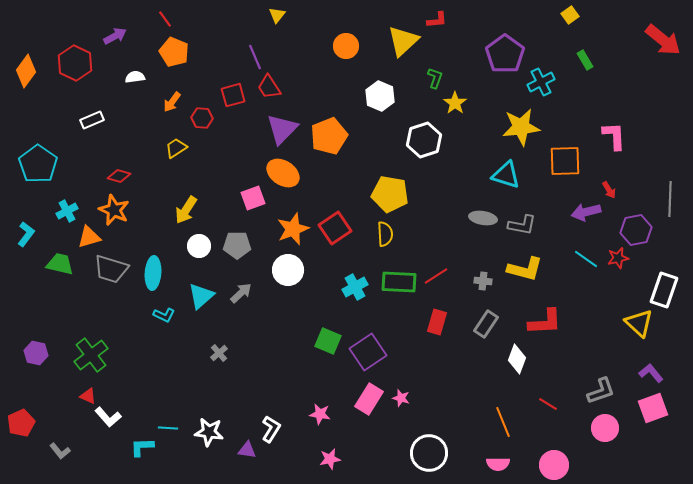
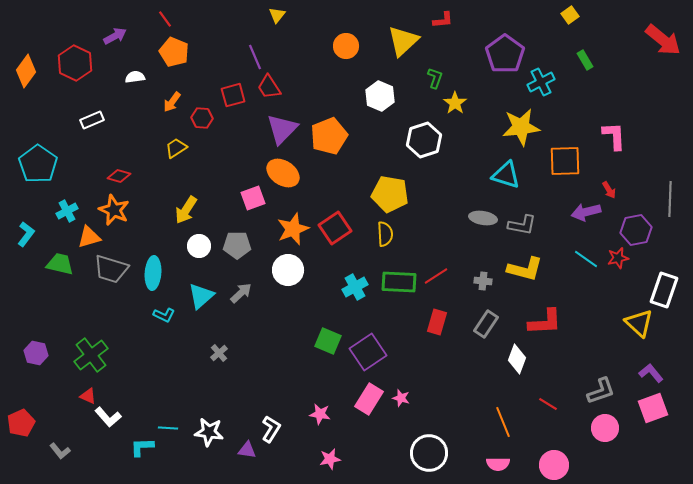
red L-shape at (437, 20): moved 6 px right
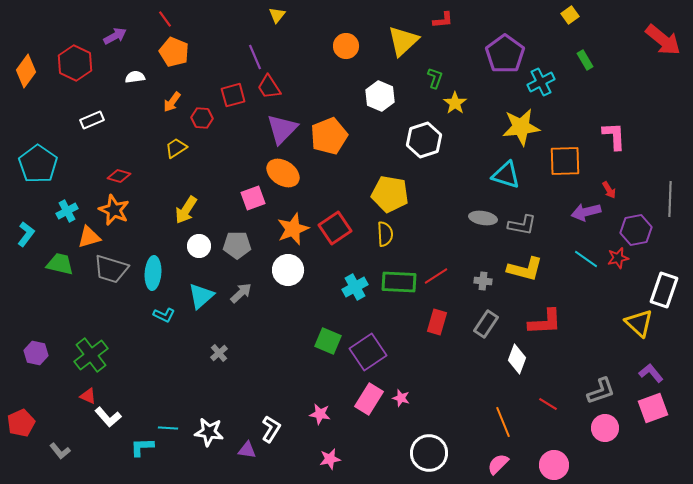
pink semicircle at (498, 464): rotated 135 degrees clockwise
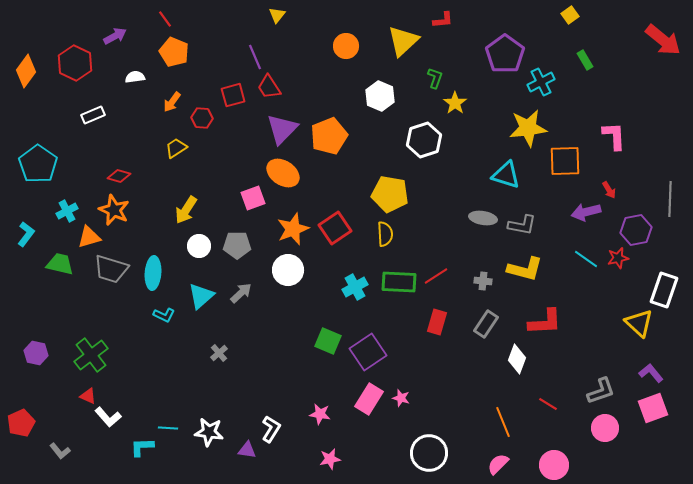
white rectangle at (92, 120): moved 1 px right, 5 px up
yellow star at (521, 127): moved 7 px right, 1 px down
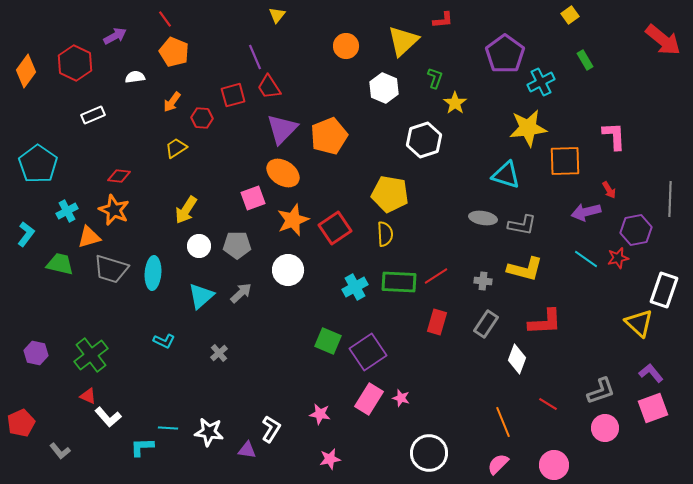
white hexagon at (380, 96): moved 4 px right, 8 px up
red diamond at (119, 176): rotated 10 degrees counterclockwise
orange star at (293, 229): moved 9 px up
cyan L-shape at (164, 315): moved 26 px down
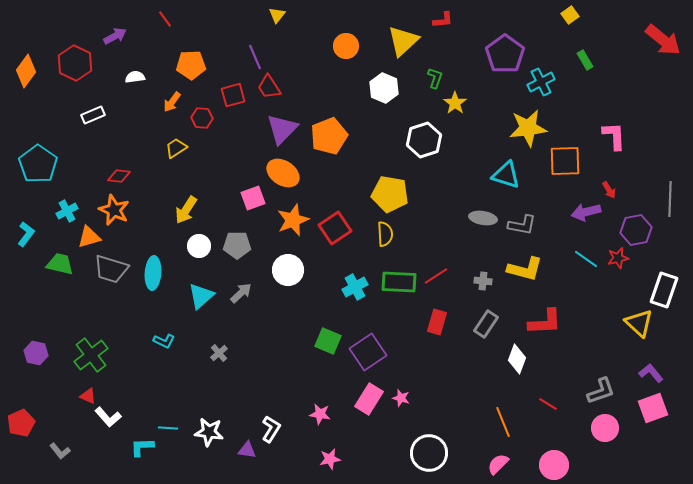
orange pentagon at (174, 52): moved 17 px right, 13 px down; rotated 24 degrees counterclockwise
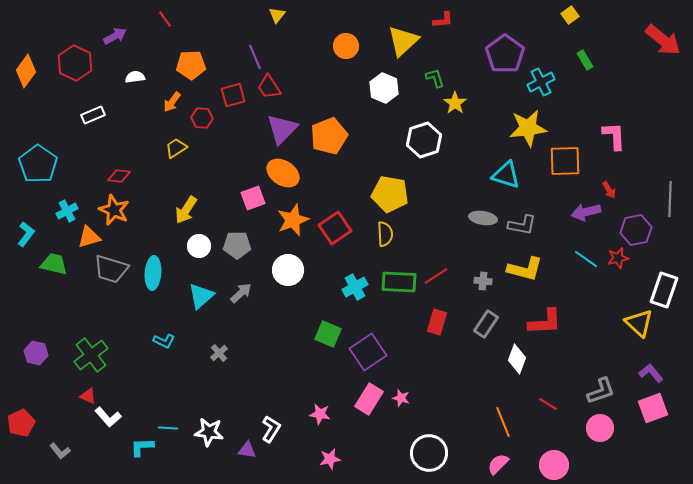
green L-shape at (435, 78): rotated 35 degrees counterclockwise
green trapezoid at (60, 264): moved 6 px left
green square at (328, 341): moved 7 px up
pink circle at (605, 428): moved 5 px left
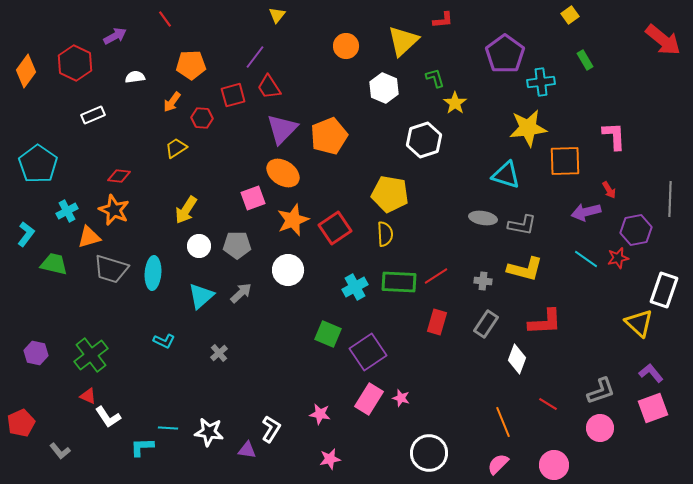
purple line at (255, 57): rotated 60 degrees clockwise
cyan cross at (541, 82): rotated 20 degrees clockwise
white L-shape at (108, 417): rotated 8 degrees clockwise
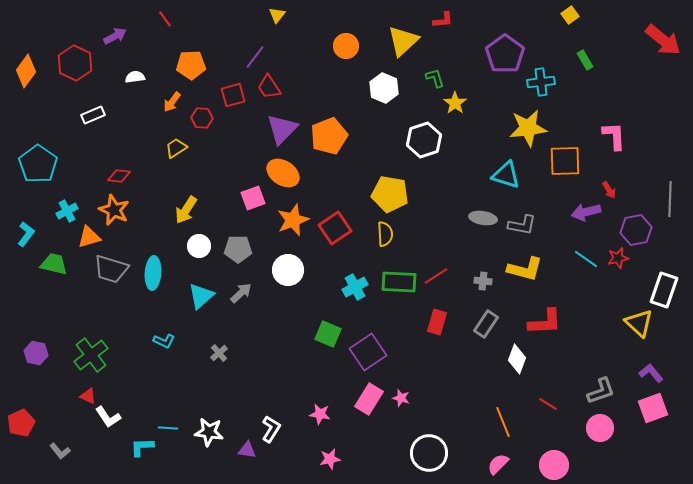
gray pentagon at (237, 245): moved 1 px right, 4 px down
